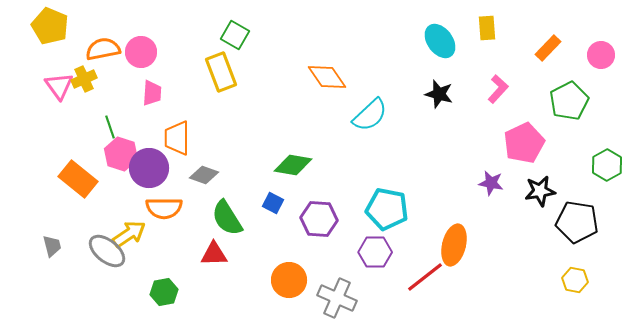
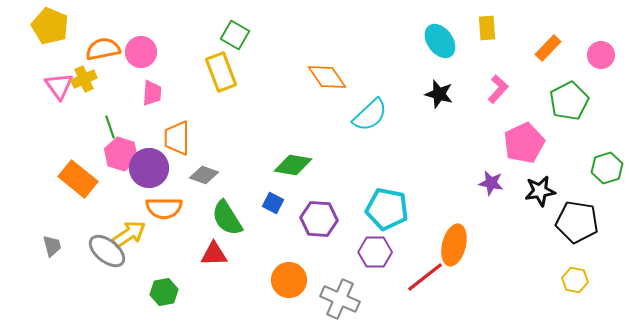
green hexagon at (607, 165): moved 3 px down; rotated 12 degrees clockwise
gray cross at (337, 298): moved 3 px right, 1 px down
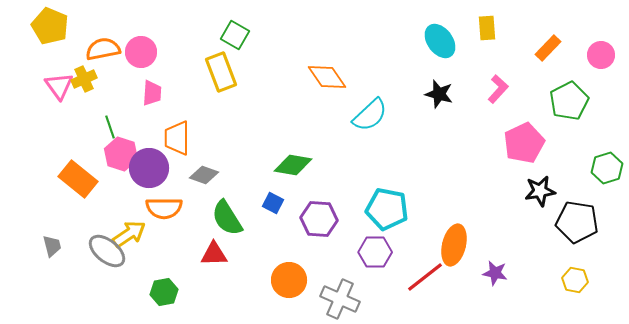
purple star at (491, 183): moved 4 px right, 90 px down
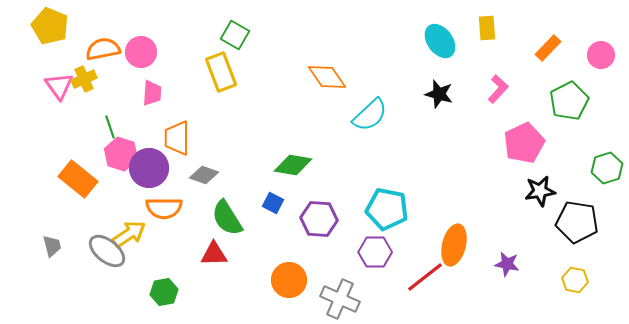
purple star at (495, 273): moved 12 px right, 9 px up
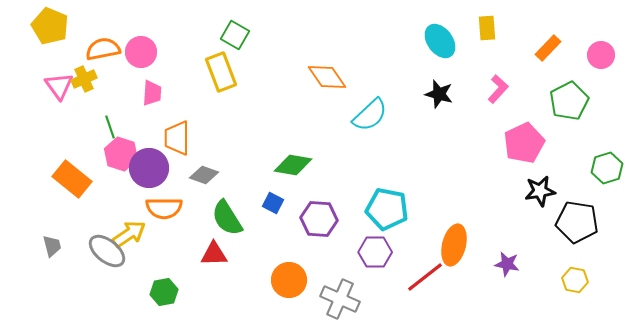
orange rectangle at (78, 179): moved 6 px left
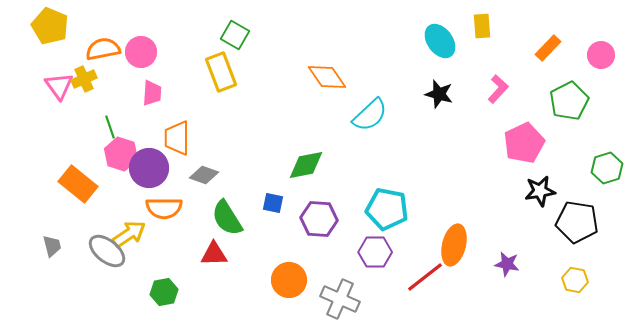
yellow rectangle at (487, 28): moved 5 px left, 2 px up
green diamond at (293, 165): moved 13 px right; rotated 21 degrees counterclockwise
orange rectangle at (72, 179): moved 6 px right, 5 px down
blue square at (273, 203): rotated 15 degrees counterclockwise
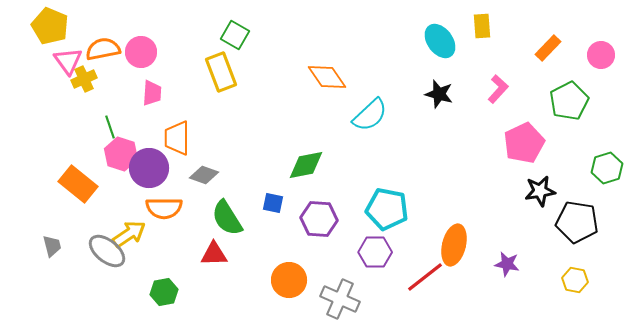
pink triangle at (59, 86): moved 9 px right, 25 px up
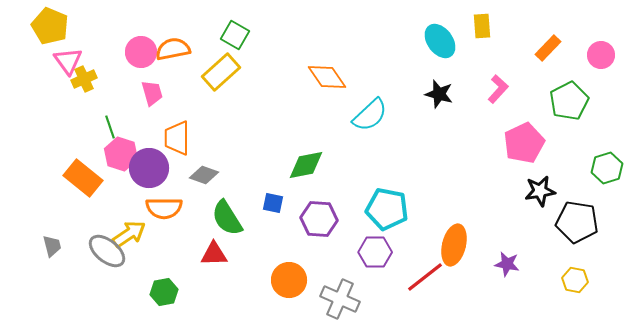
orange semicircle at (103, 49): moved 70 px right
yellow rectangle at (221, 72): rotated 69 degrees clockwise
pink trapezoid at (152, 93): rotated 20 degrees counterclockwise
orange rectangle at (78, 184): moved 5 px right, 6 px up
